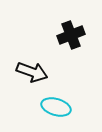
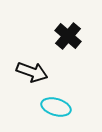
black cross: moved 3 px left, 1 px down; rotated 28 degrees counterclockwise
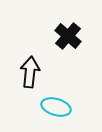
black arrow: moved 2 px left; rotated 104 degrees counterclockwise
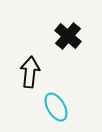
cyan ellipse: rotated 44 degrees clockwise
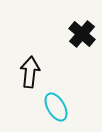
black cross: moved 14 px right, 2 px up
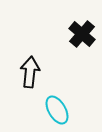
cyan ellipse: moved 1 px right, 3 px down
